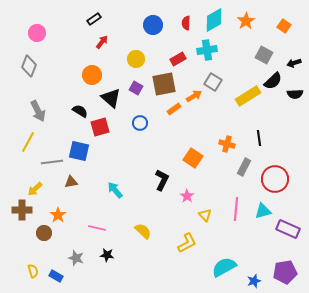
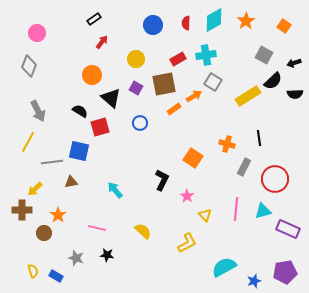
cyan cross at (207, 50): moved 1 px left, 5 px down
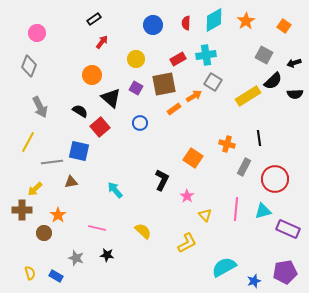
gray arrow at (38, 111): moved 2 px right, 4 px up
red square at (100, 127): rotated 24 degrees counterclockwise
yellow semicircle at (33, 271): moved 3 px left, 2 px down
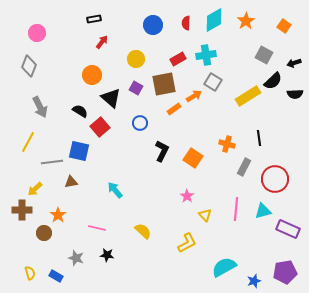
black rectangle at (94, 19): rotated 24 degrees clockwise
black L-shape at (162, 180): moved 29 px up
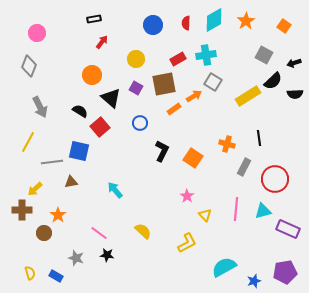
pink line at (97, 228): moved 2 px right, 5 px down; rotated 24 degrees clockwise
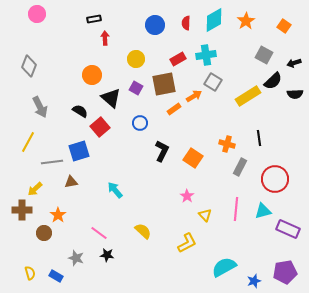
blue circle at (153, 25): moved 2 px right
pink circle at (37, 33): moved 19 px up
red arrow at (102, 42): moved 3 px right, 4 px up; rotated 40 degrees counterclockwise
blue square at (79, 151): rotated 30 degrees counterclockwise
gray rectangle at (244, 167): moved 4 px left
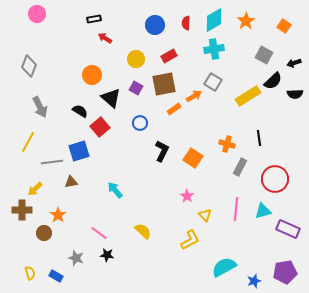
red arrow at (105, 38): rotated 56 degrees counterclockwise
cyan cross at (206, 55): moved 8 px right, 6 px up
red rectangle at (178, 59): moved 9 px left, 3 px up
yellow L-shape at (187, 243): moved 3 px right, 3 px up
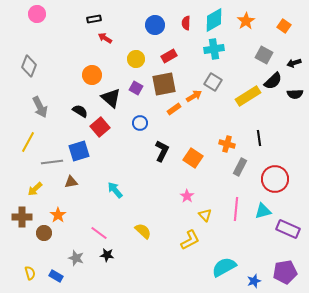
brown cross at (22, 210): moved 7 px down
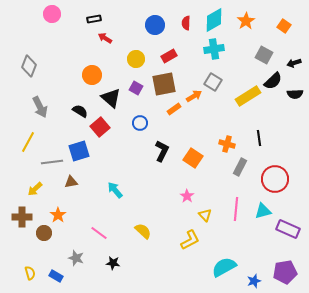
pink circle at (37, 14): moved 15 px right
black star at (107, 255): moved 6 px right, 8 px down
